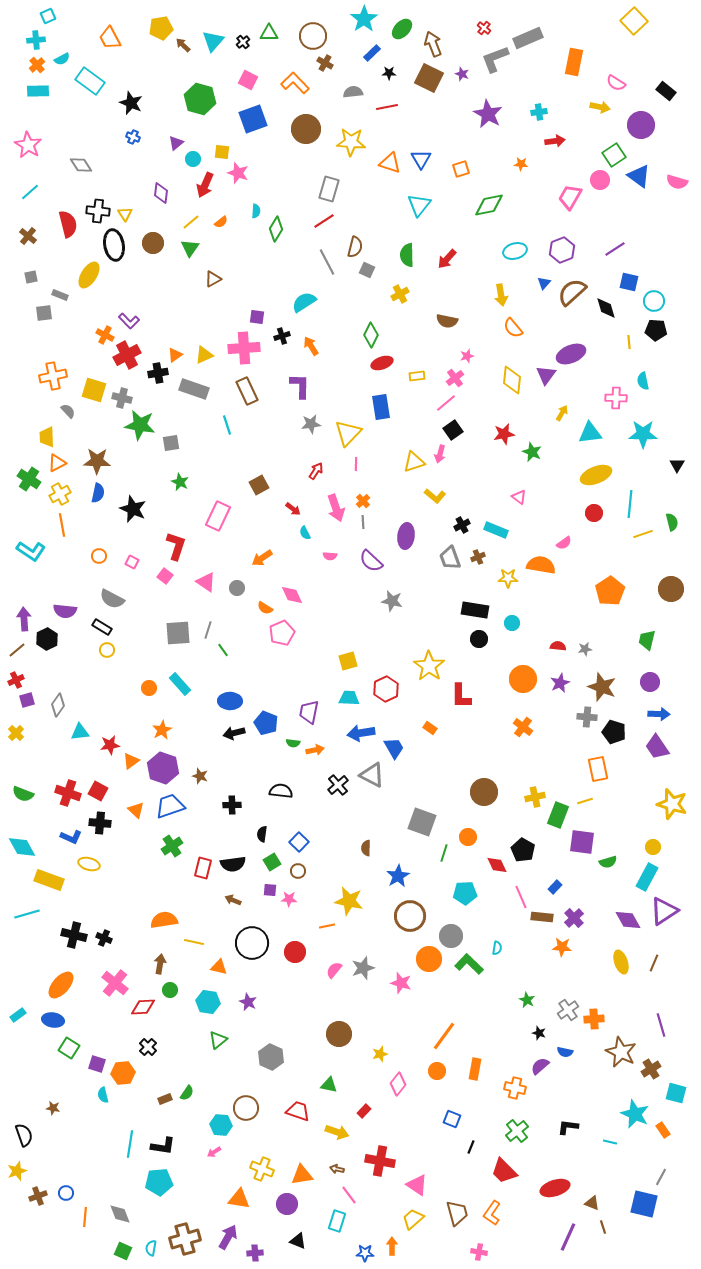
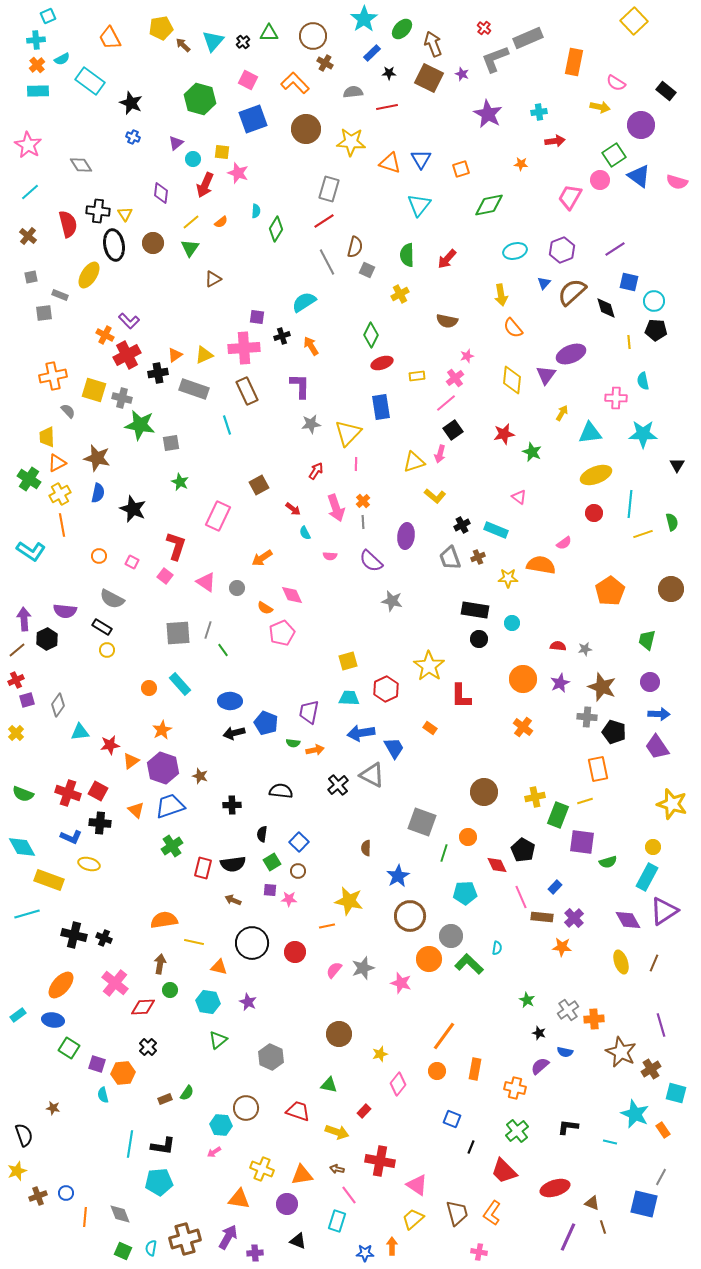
brown star at (97, 461): moved 3 px up; rotated 12 degrees clockwise
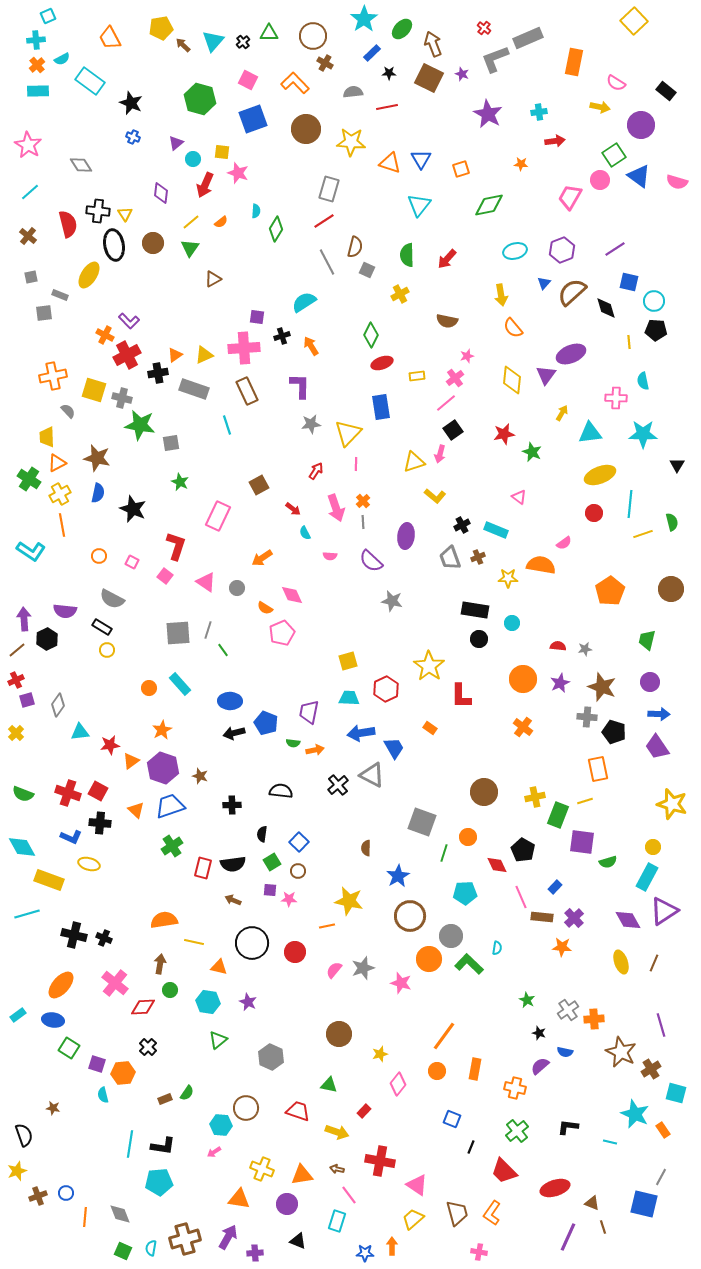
yellow ellipse at (596, 475): moved 4 px right
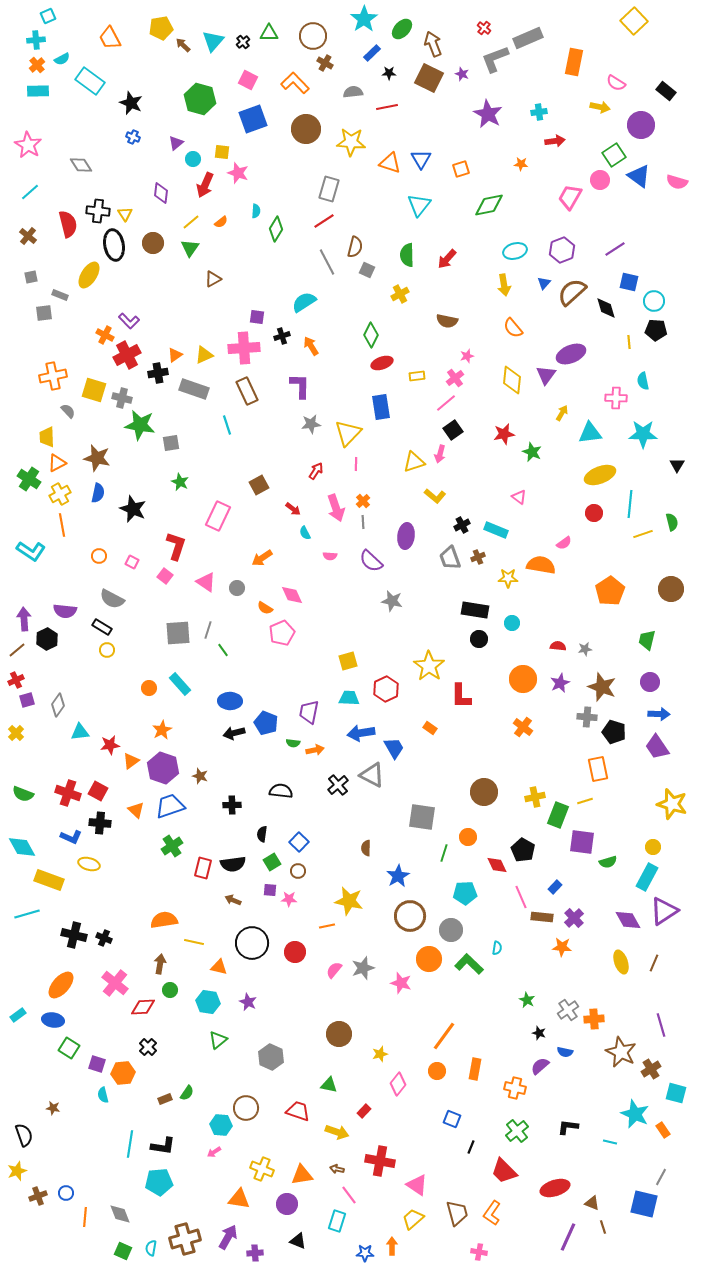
yellow arrow at (501, 295): moved 3 px right, 10 px up
gray square at (422, 822): moved 5 px up; rotated 12 degrees counterclockwise
gray circle at (451, 936): moved 6 px up
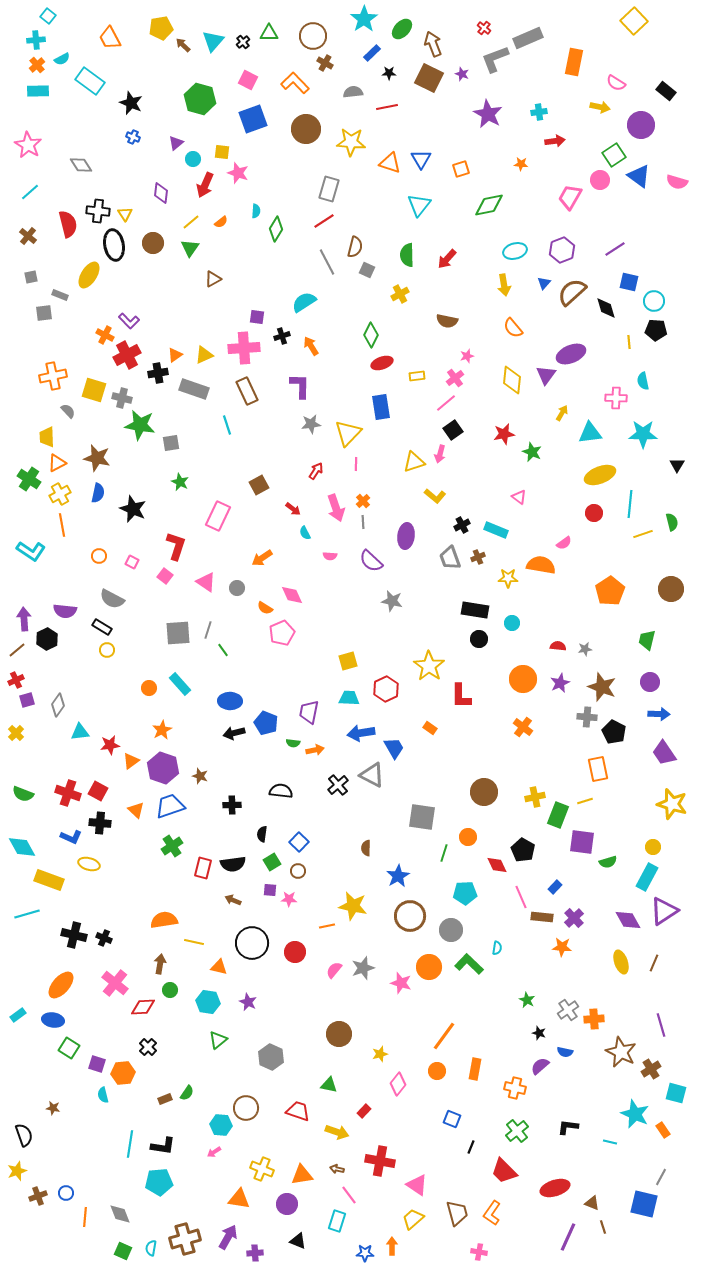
cyan square at (48, 16): rotated 28 degrees counterclockwise
black pentagon at (614, 732): rotated 10 degrees clockwise
purple trapezoid at (657, 747): moved 7 px right, 6 px down
yellow star at (349, 901): moved 4 px right, 5 px down
orange circle at (429, 959): moved 8 px down
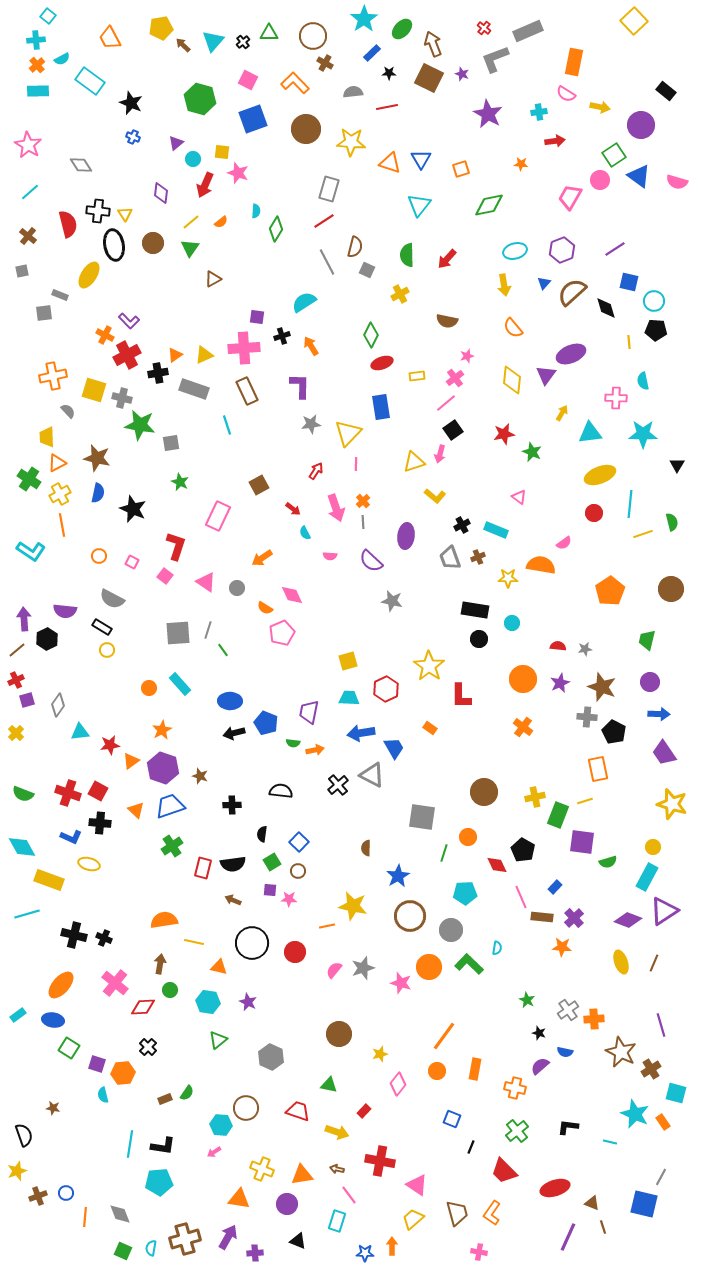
gray rectangle at (528, 38): moved 7 px up
pink semicircle at (616, 83): moved 50 px left, 11 px down
gray square at (31, 277): moved 9 px left, 6 px up
purple diamond at (628, 920): rotated 40 degrees counterclockwise
orange rectangle at (663, 1130): moved 8 px up
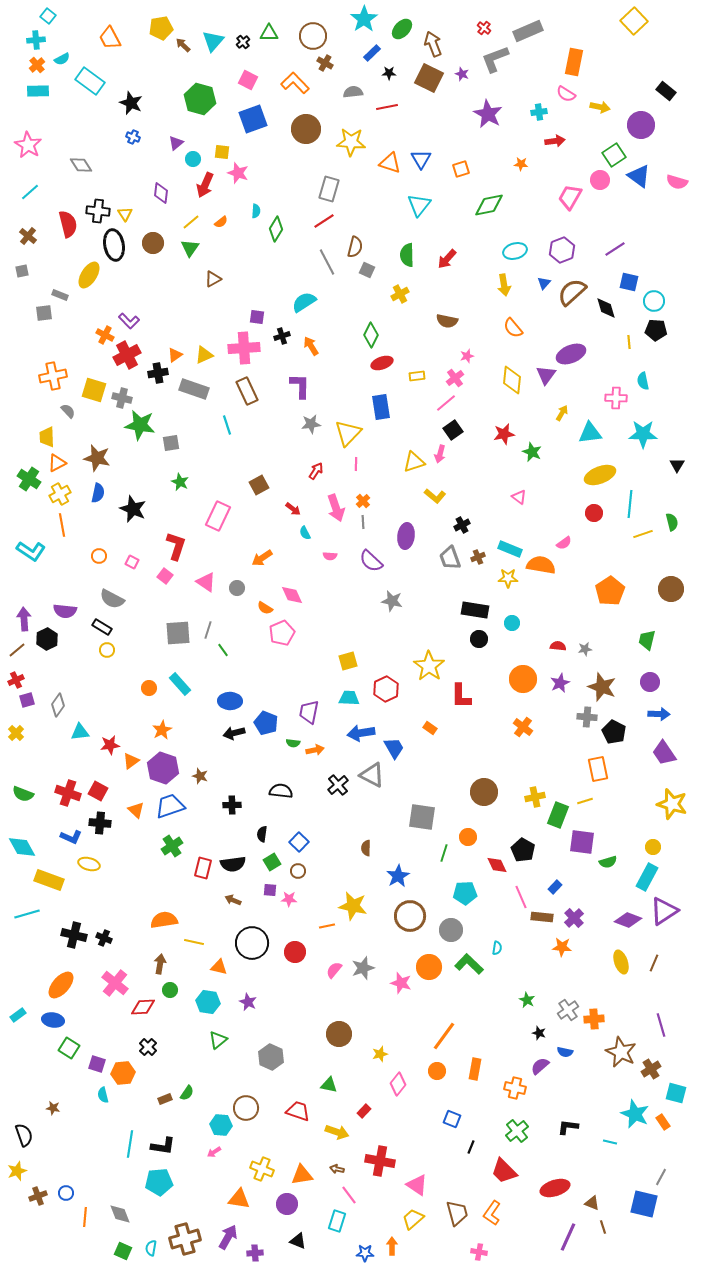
cyan rectangle at (496, 530): moved 14 px right, 19 px down
